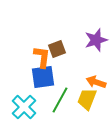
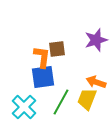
brown square: rotated 12 degrees clockwise
green line: moved 1 px right, 2 px down
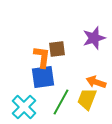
purple star: moved 2 px left, 2 px up
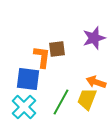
blue square: moved 15 px left, 2 px down; rotated 15 degrees clockwise
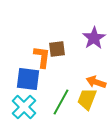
purple star: rotated 15 degrees counterclockwise
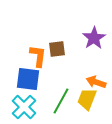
orange L-shape: moved 4 px left, 1 px up
green line: moved 1 px up
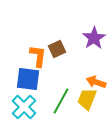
brown square: rotated 18 degrees counterclockwise
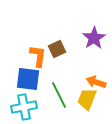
green line: moved 2 px left, 6 px up; rotated 56 degrees counterclockwise
cyan cross: rotated 35 degrees clockwise
